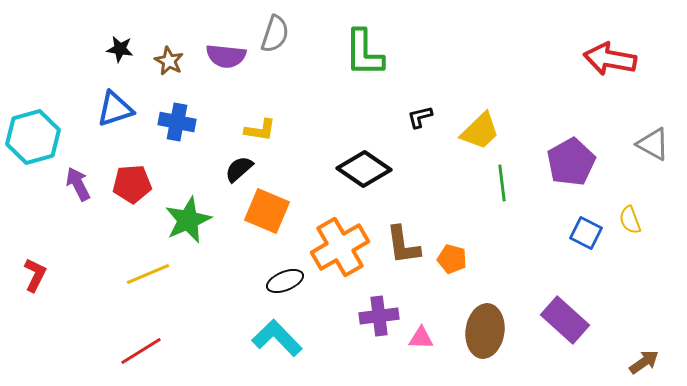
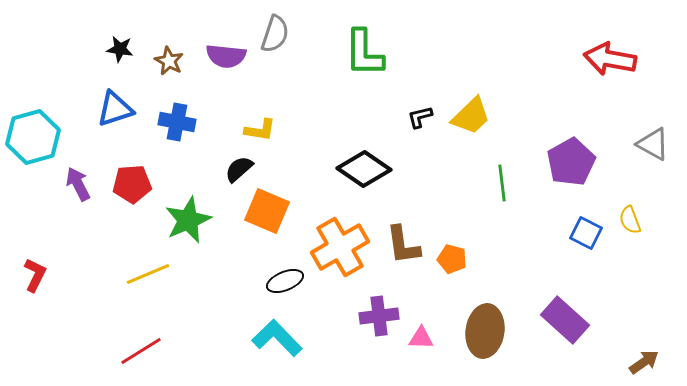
yellow trapezoid: moved 9 px left, 15 px up
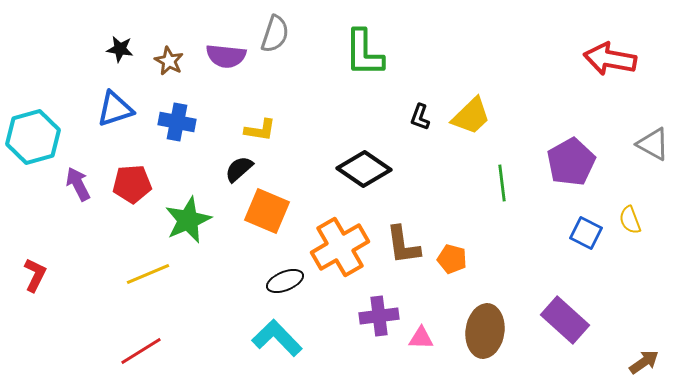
black L-shape: rotated 56 degrees counterclockwise
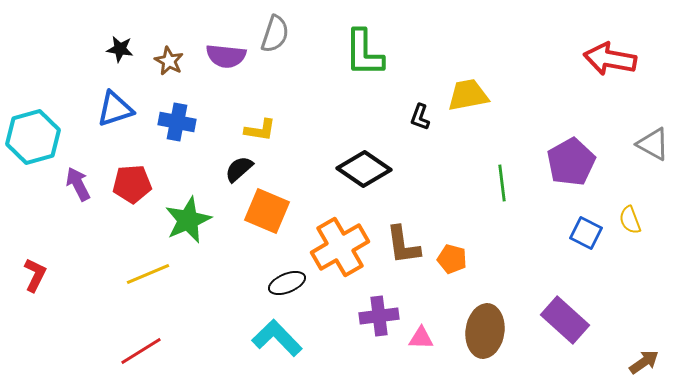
yellow trapezoid: moved 3 px left, 21 px up; rotated 147 degrees counterclockwise
black ellipse: moved 2 px right, 2 px down
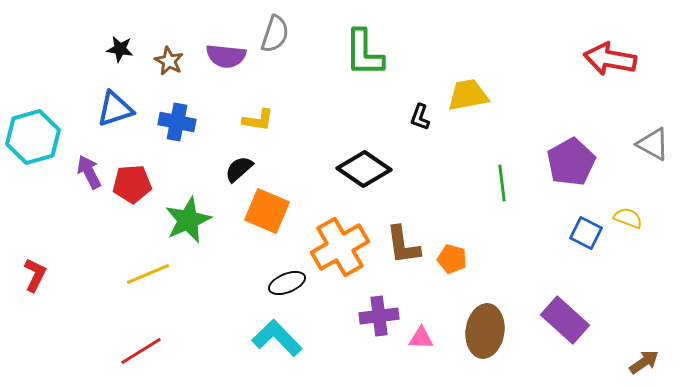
yellow L-shape: moved 2 px left, 10 px up
purple arrow: moved 11 px right, 12 px up
yellow semicircle: moved 2 px left, 2 px up; rotated 132 degrees clockwise
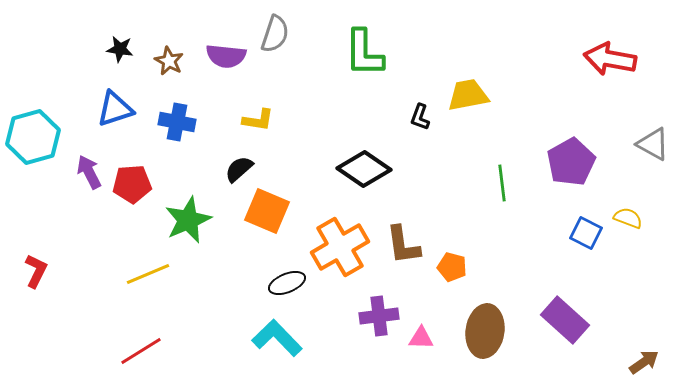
orange pentagon: moved 8 px down
red L-shape: moved 1 px right, 4 px up
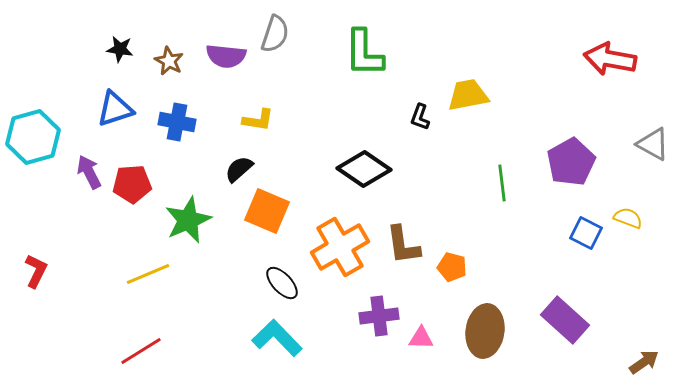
black ellipse: moved 5 px left; rotated 69 degrees clockwise
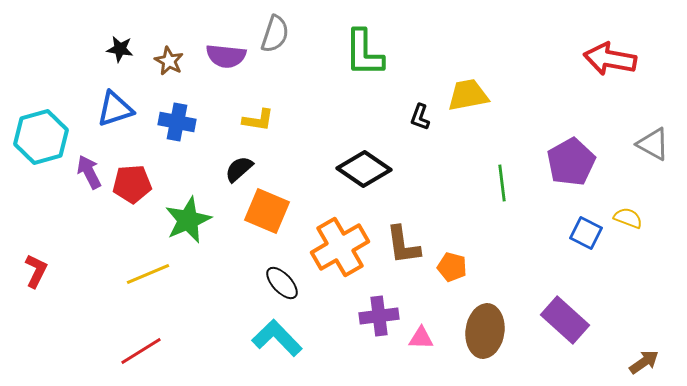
cyan hexagon: moved 8 px right
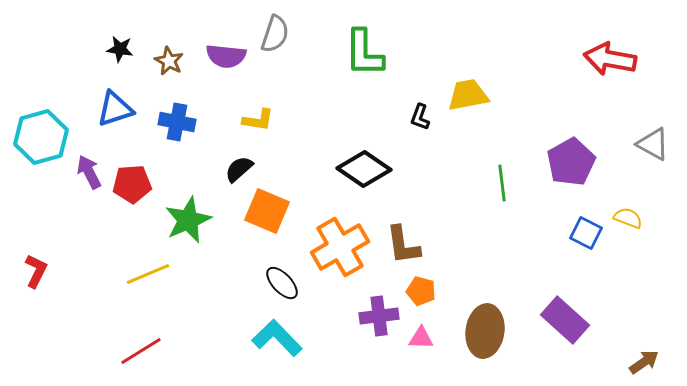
orange pentagon: moved 31 px left, 24 px down
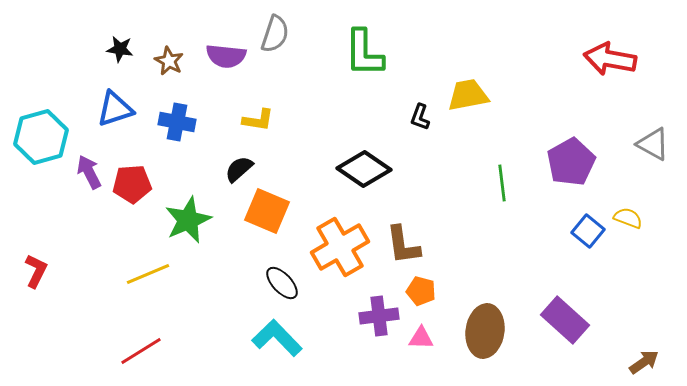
blue square: moved 2 px right, 2 px up; rotated 12 degrees clockwise
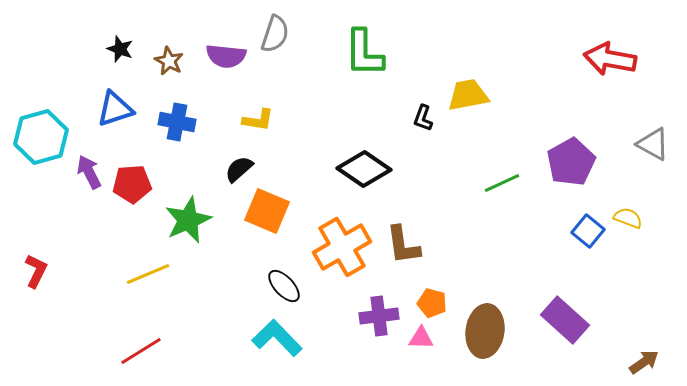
black star: rotated 12 degrees clockwise
black L-shape: moved 3 px right, 1 px down
green line: rotated 72 degrees clockwise
orange cross: moved 2 px right
black ellipse: moved 2 px right, 3 px down
orange pentagon: moved 11 px right, 12 px down
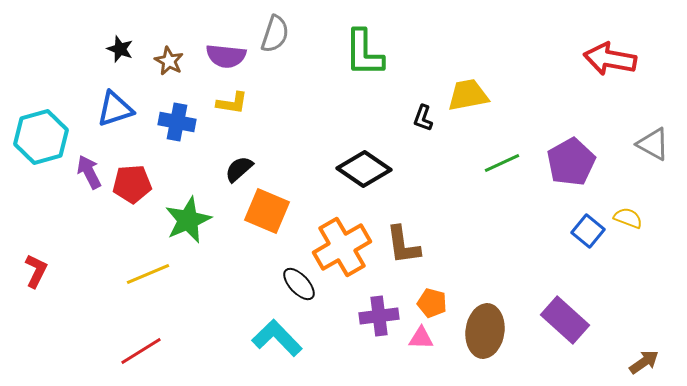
yellow L-shape: moved 26 px left, 17 px up
green line: moved 20 px up
black ellipse: moved 15 px right, 2 px up
